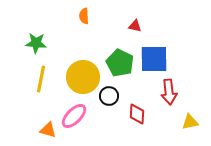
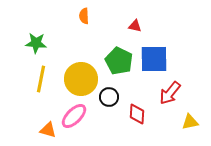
green pentagon: moved 1 px left, 2 px up
yellow circle: moved 2 px left, 2 px down
red arrow: moved 1 px right, 1 px down; rotated 45 degrees clockwise
black circle: moved 1 px down
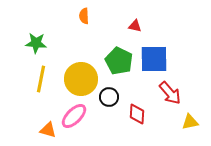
red arrow: rotated 80 degrees counterclockwise
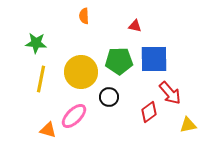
green pentagon: rotated 28 degrees counterclockwise
yellow circle: moved 7 px up
red diamond: moved 12 px right, 2 px up; rotated 50 degrees clockwise
yellow triangle: moved 2 px left, 3 px down
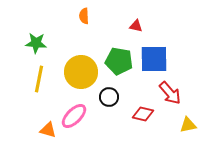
red triangle: moved 1 px right
green pentagon: rotated 12 degrees clockwise
yellow line: moved 2 px left
red diamond: moved 6 px left, 2 px down; rotated 50 degrees clockwise
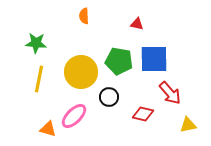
red triangle: moved 1 px right, 2 px up
orange triangle: moved 1 px up
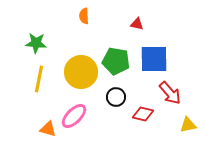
green pentagon: moved 3 px left
black circle: moved 7 px right
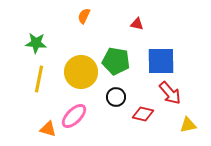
orange semicircle: rotated 28 degrees clockwise
blue square: moved 7 px right, 2 px down
